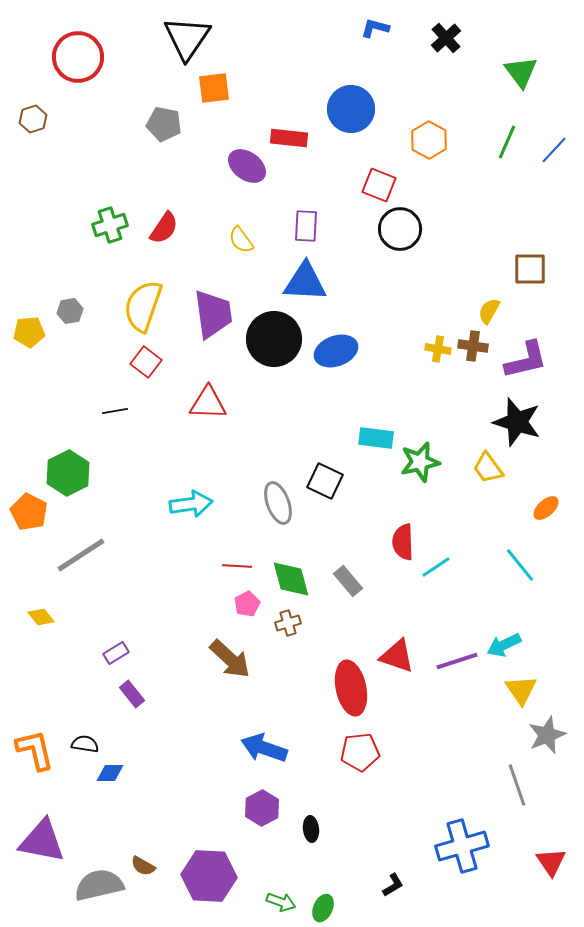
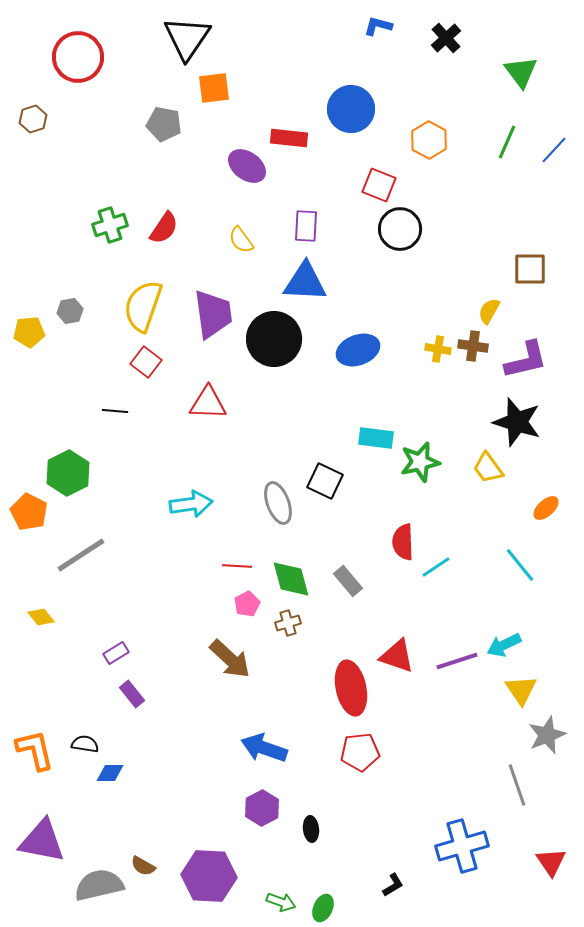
blue L-shape at (375, 28): moved 3 px right, 2 px up
blue ellipse at (336, 351): moved 22 px right, 1 px up
black line at (115, 411): rotated 15 degrees clockwise
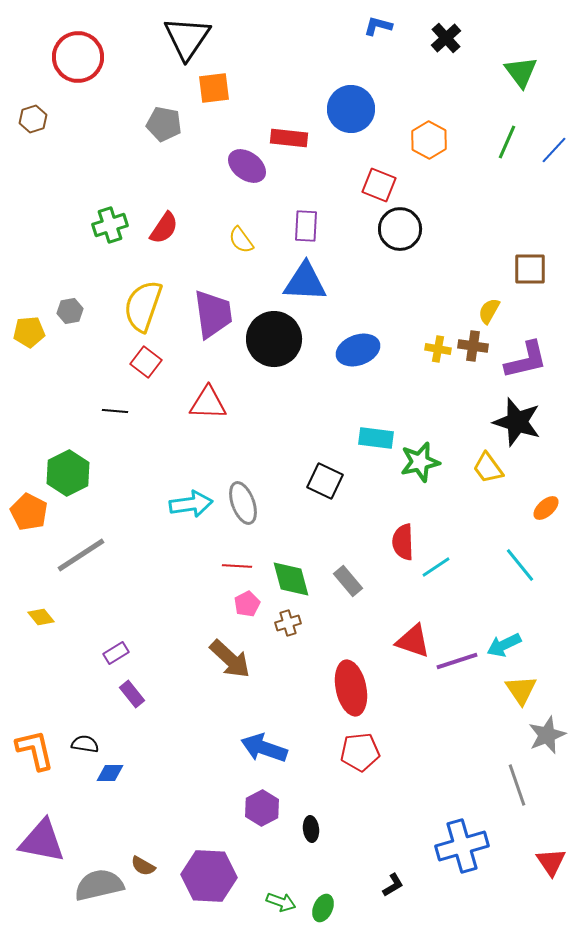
gray ellipse at (278, 503): moved 35 px left
red triangle at (397, 656): moved 16 px right, 15 px up
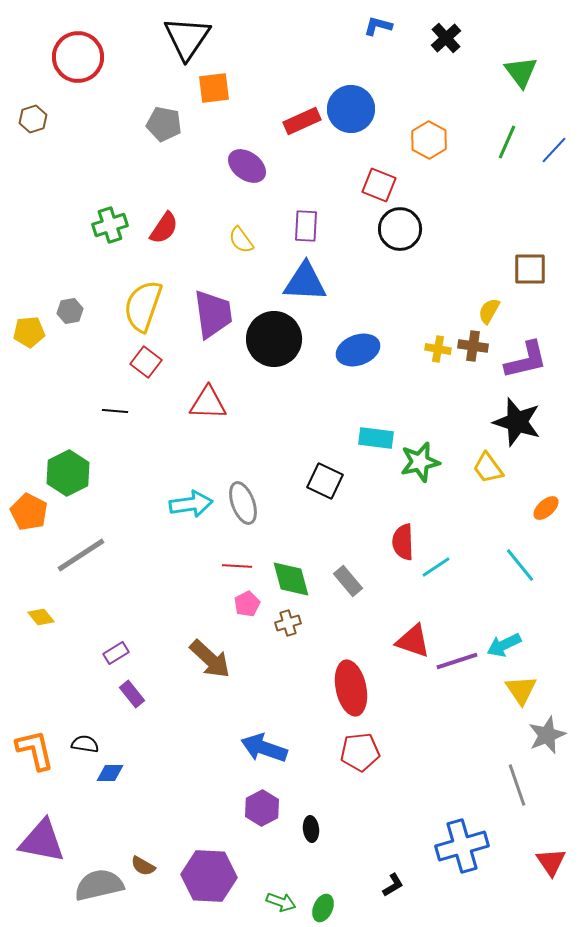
red rectangle at (289, 138): moved 13 px right, 17 px up; rotated 30 degrees counterclockwise
brown arrow at (230, 659): moved 20 px left
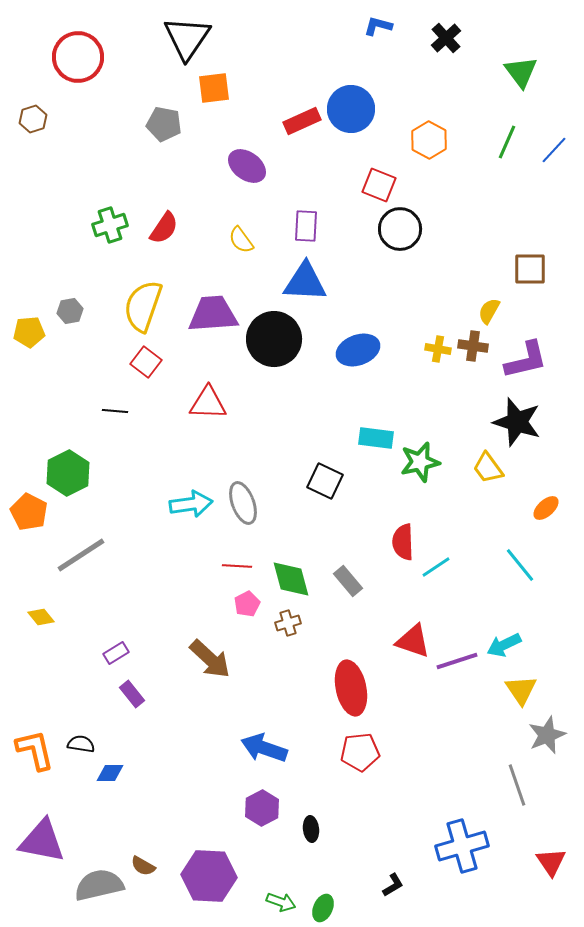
purple trapezoid at (213, 314): rotated 86 degrees counterclockwise
black semicircle at (85, 744): moved 4 px left
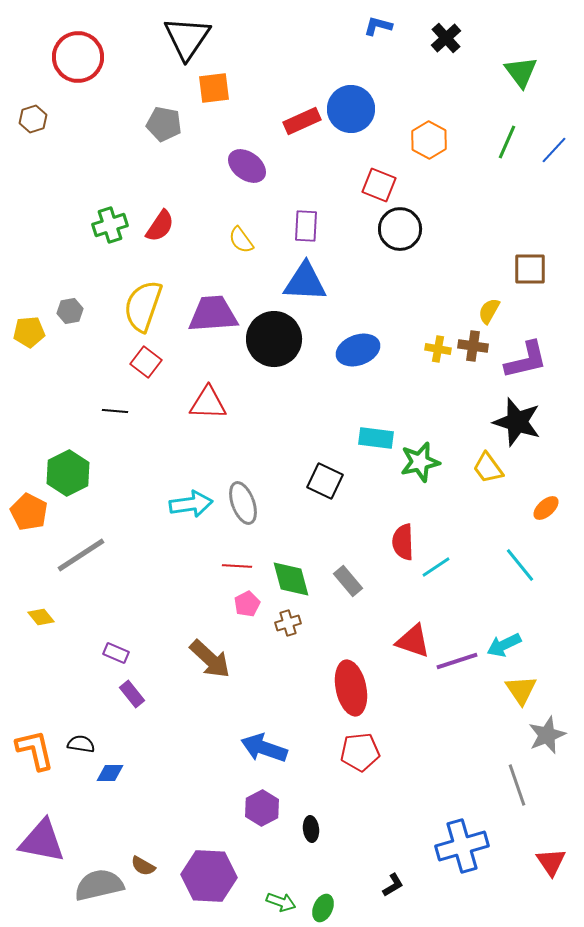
red semicircle at (164, 228): moved 4 px left, 2 px up
purple rectangle at (116, 653): rotated 55 degrees clockwise
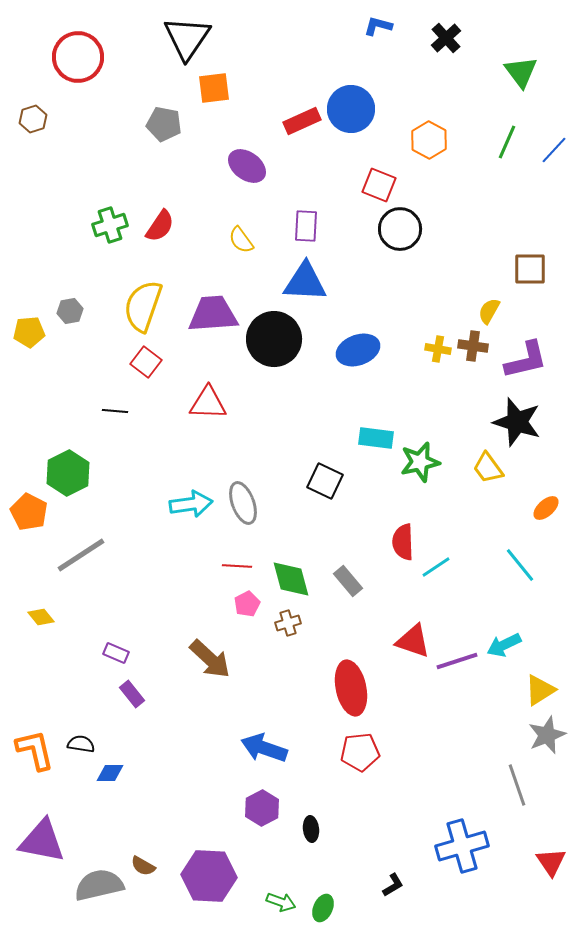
yellow triangle at (521, 690): moved 19 px right; rotated 32 degrees clockwise
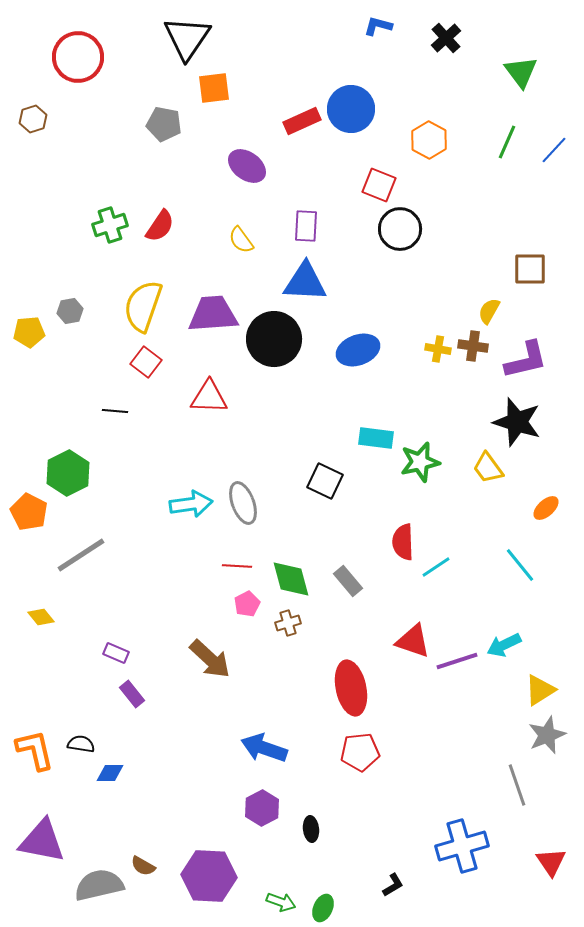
red triangle at (208, 403): moved 1 px right, 6 px up
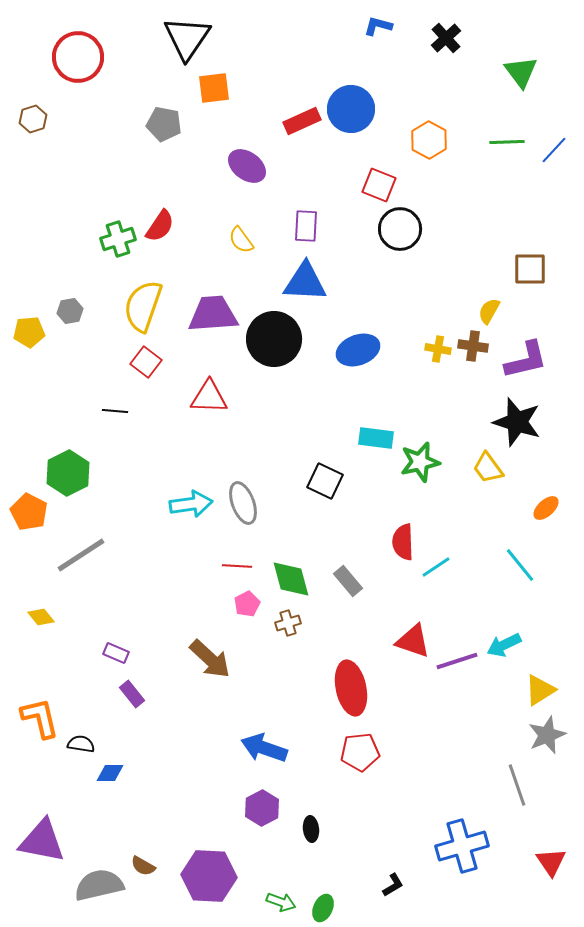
green line at (507, 142): rotated 64 degrees clockwise
green cross at (110, 225): moved 8 px right, 14 px down
orange L-shape at (35, 750): moved 5 px right, 32 px up
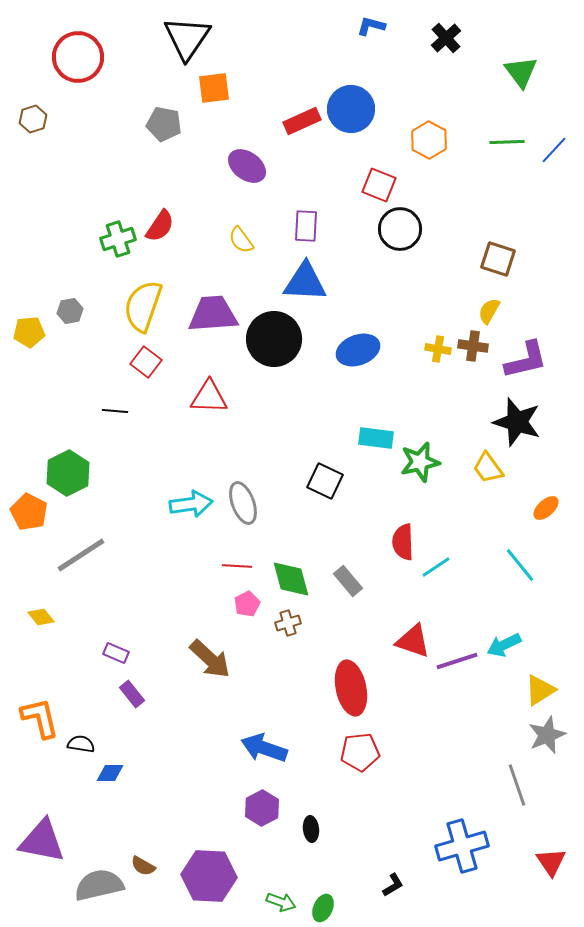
blue L-shape at (378, 26): moved 7 px left
brown square at (530, 269): moved 32 px left, 10 px up; rotated 18 degrees clockwise
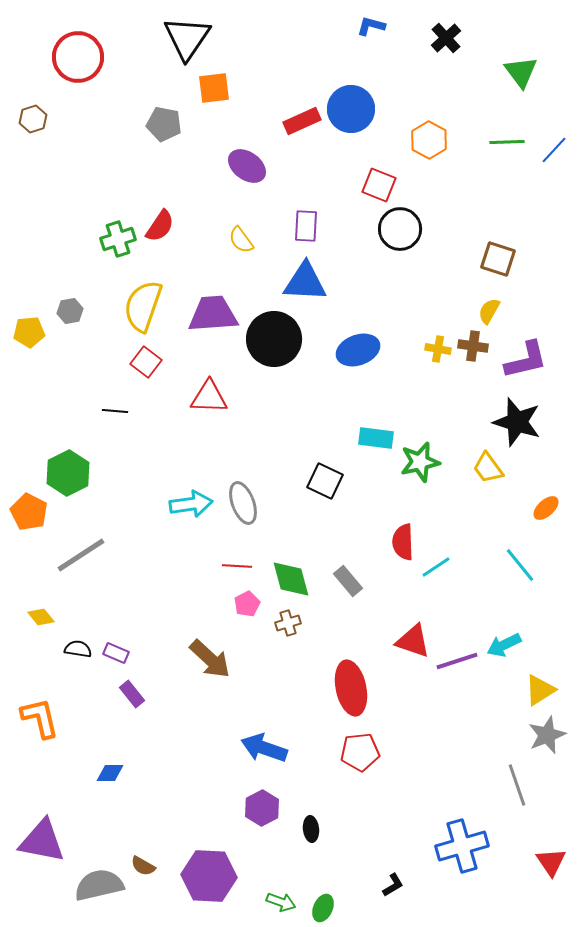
black semicircle at (81, 744): moved 3 px left, 95 px up
